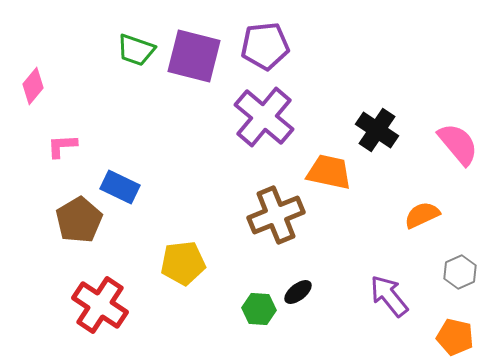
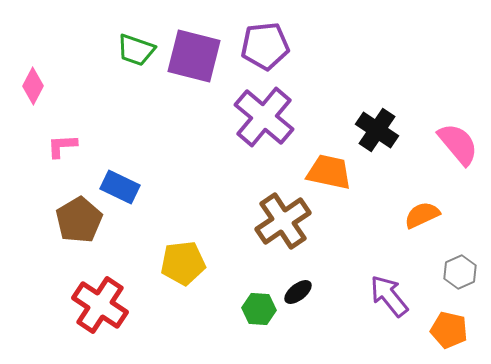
pink diamond: rotated 12 degrees counterclockwise
brown cross: moved 7 px right, 6 px down; rotated 12 degrees counterclockwise
orange pentagon: moved 6 px left, 7 px up
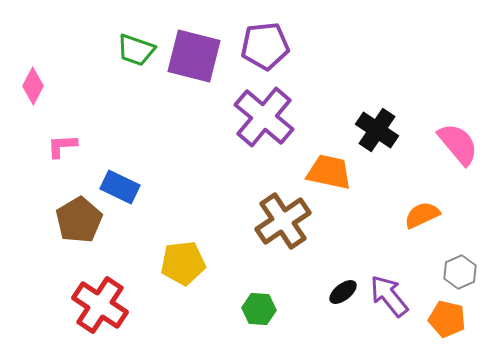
black ellipse: moved 45 px right
orange pentagon: moved 2 px left, 11 px up
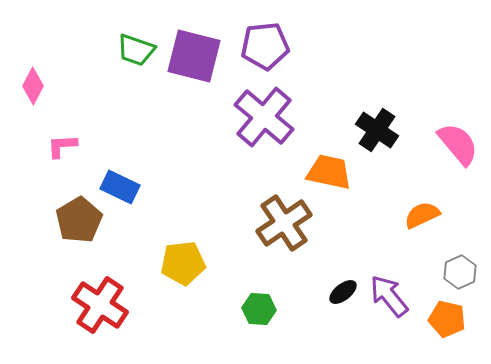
brown cross: moved 1 px right, 2 px down
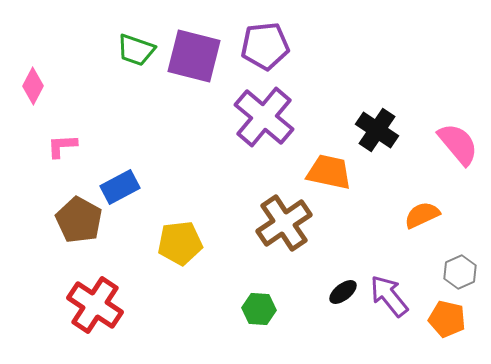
blue rectangle: rotated 54 degrees counterclockwise
brown pentagon: rotated 12 degrees counterclockwise
yellow pentagon: moved 3 px left, 20 px up
red cross: moved 5 px left
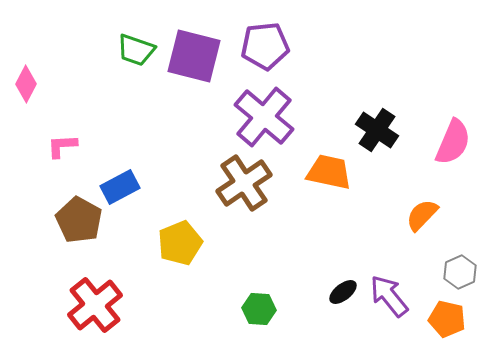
pink diamond: moved 7 px left, 2 px up
pink semicircle: moved 5 px left, 2 px up; rotated 63 degrees clockwise
orange semicircle: rotated 21 degrees counterclockwise
brown cross: moved 40 px left, 40 px up
yellow pentagon: rotated 15 degrees counterclockwise
red cross: rotated 18 degrees clockwise
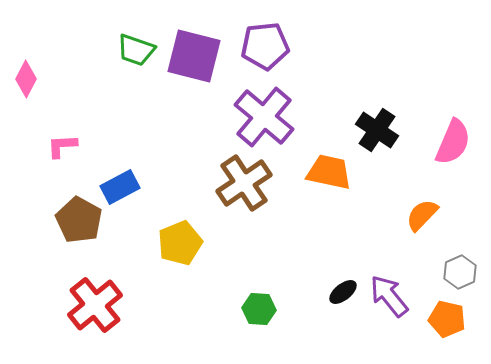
pink diamond: moved 5 px up
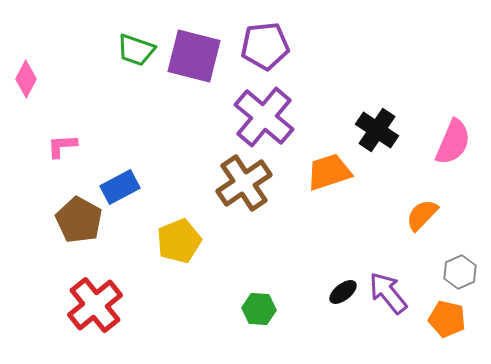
orange trapezoid: rotated 30 degrees counterclockwise
yellow pentagon: moved 1 px left, 2 px up
purple arrow: moved 1 px left, 3 px up
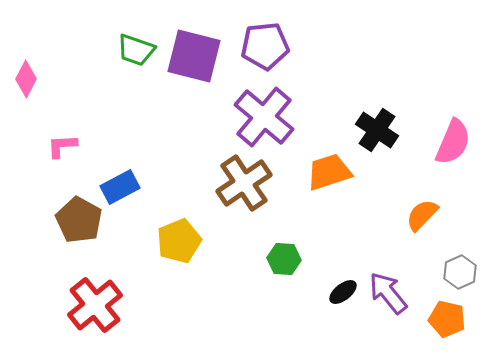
green hexagon: moved 25 px right, 50 px up
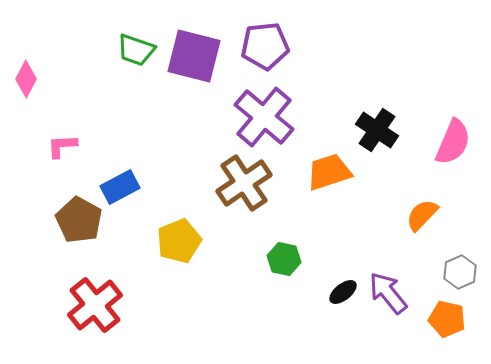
green hexagon: rotated 8 degrees clockwise
